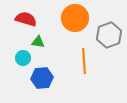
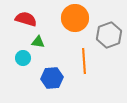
blue hexagon: moved 10 px right
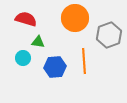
blue hexagon: moved 3 px right, 11 px up
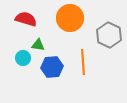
orange circle: moved 5 px left
gray hexagon: rotated 15 degrees counterclockwise
green triangle: moved 3 px down
orange line: moved 1 px left, 1 px down
blue hexagon: moved 3 px left
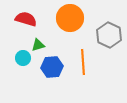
green triangle: rotated 24 degrees counterclockwise
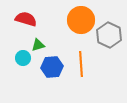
orange circle: moved 11 px right, 2 px down
orange line: moved 2 px left, 2 px down
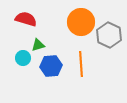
orange circle: moved 2 px down
blue hexagon: moved 1 px left, 1 px up
